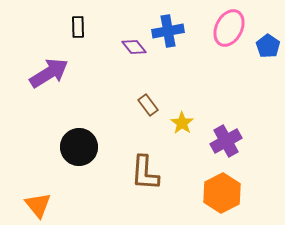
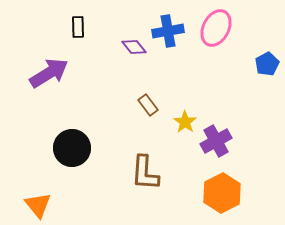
pink ellipse: moved 13 px left
blue pentagon: moved 1 px left, 18 px down; rotated 10 degrees clockwise
yellow star: moved 3 px right, 1 px up
purple cross: moved 10 px left
black circle: moved 7 px left, 1 px down
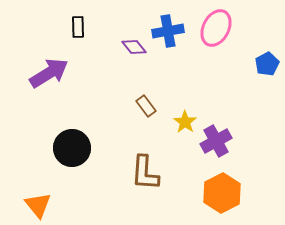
brown rectangle: moved 2 px left, 1 px down
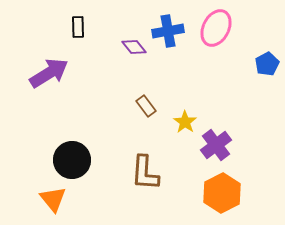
purple cross: moved 4 px down; rotated 8 degrees counterclockwise
black circle: moved 12 px down
orange triangle: moved 15 px right, 6 px up
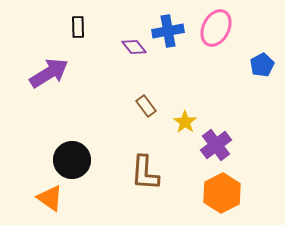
blue pentagon: moved 5 px left, 1 px down
orange triangle: moved 3 px left, 1 px up; rotated 16 degrees counterclockwise
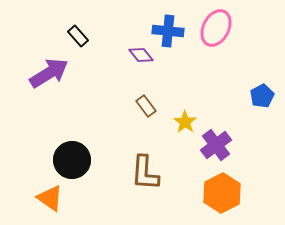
black rectangle: moved 9 px down; rotated 40 degrees counterclockwise
blue cross: rotated 16 degrees clockwise
purple diamond: moved 7 px right, 8 px down
blue pentagon: moved 31 px down
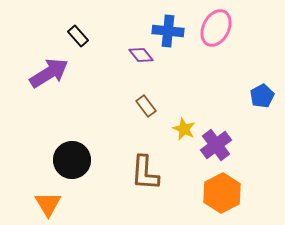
yellow star: moved 1 px left, 7 px down; rotated 10 degrees counterclockwise
orange triangle: moved 2 px left, 6 px down; rotated 24 degrees clockwise
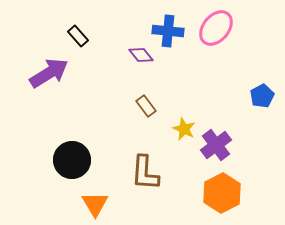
pink ellipse: rotated 12 degrees clockwise
orange triangle: moved 47 px right
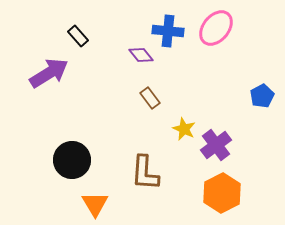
brown rectangle: moved 4 px right, 8 px up
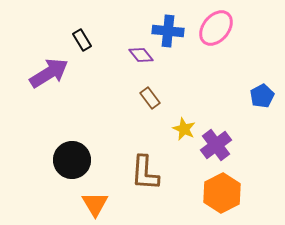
black rectangle: moved 4 px right, 4 px down; rotated 10 degrees clockwise
